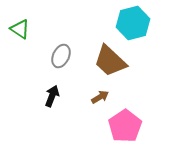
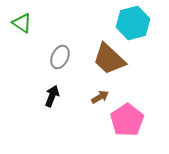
green triangle: moved 2 px right, 6 px up
gray ellipse: moved 1 px left, 1 px down
brown trapezoid: moved 1 px left, 2 px up
pink pentagon: moved 2 px right, 6 px up
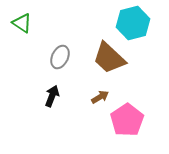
brown trapezoid: moved 1 px up
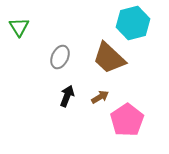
green triangle: moved 3 px left, 4 px down; rotated 25 degrees clockwise
black arrow: moved 15 px right
